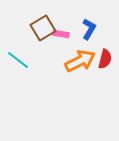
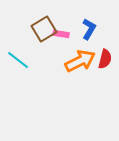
brown square: moved 1 px right, 1 px down
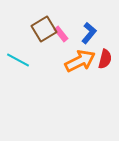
blue L-shape: moved 4 px down; rotated 10 degrees clockwise
pink rectangle: rotated 42 degrees clockwise
cyan line: rotated 10 degrees counterclockwise
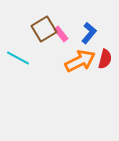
cyan line: moved 2 px up
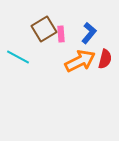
pink rectangle: rotated 35 degrees clockwise
cyan line: moved 1 px up
